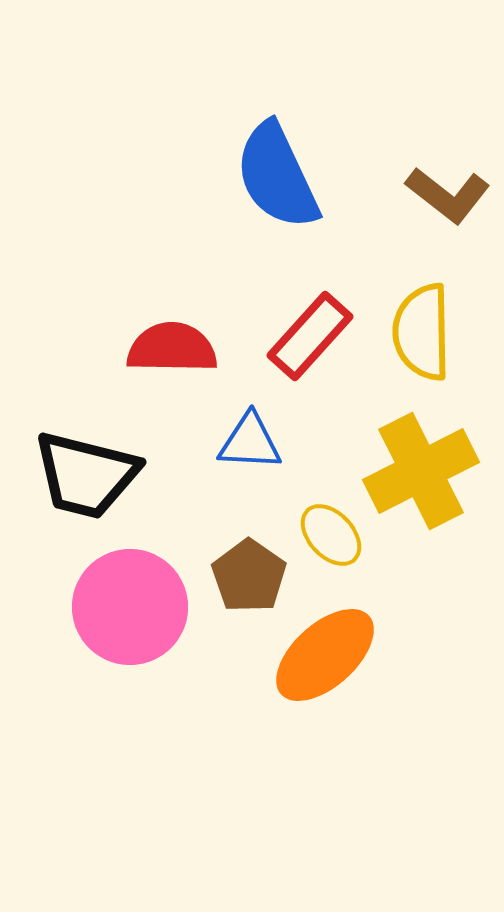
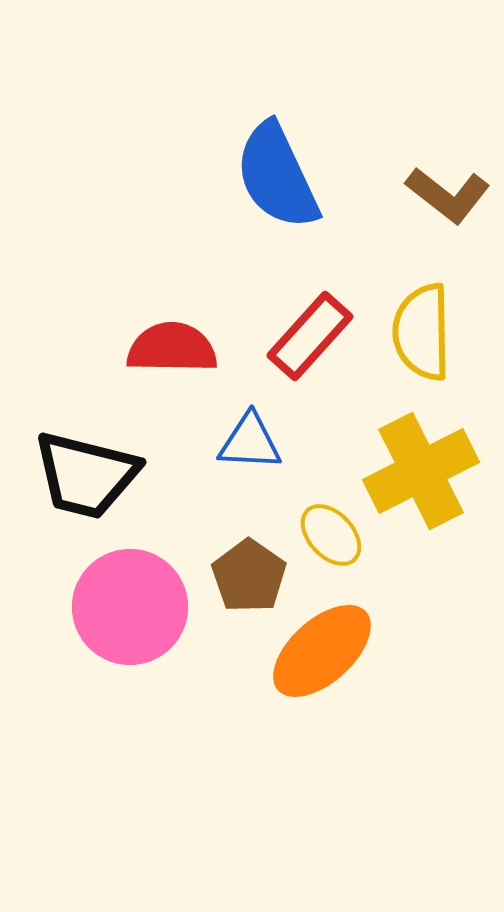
orange ellipse: moved 3 px left, 4 px up
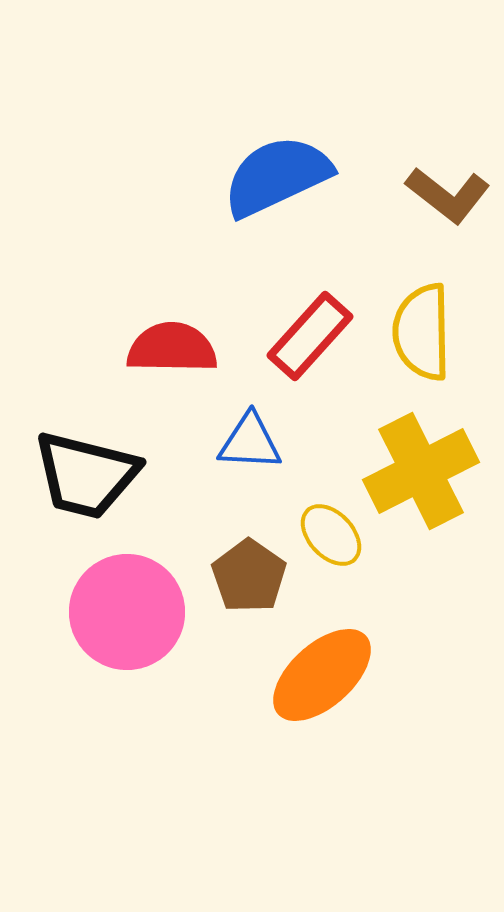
blue semicircle: rotated 90 degrees clockwise
pink circle: moved 3 px left, 5 px down
orange ellipse: moved 24 px down
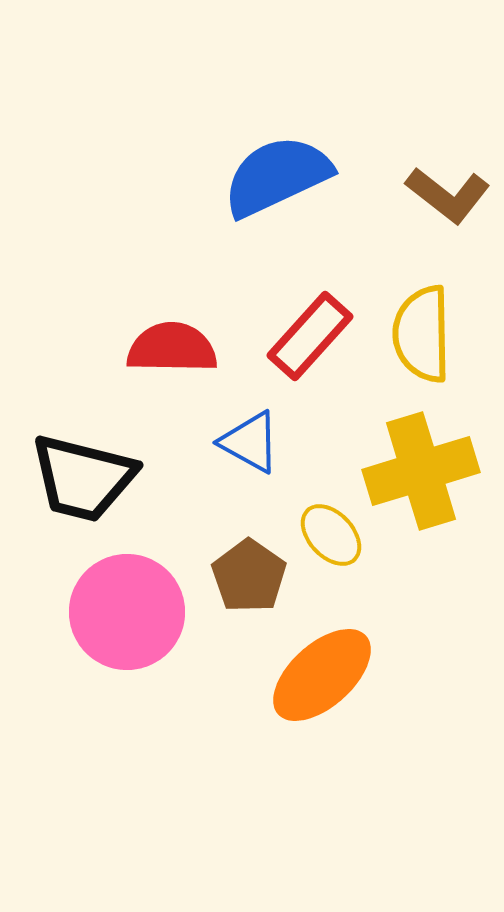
yellow semicircle: moved 2 px down
blue triangle: rotated 26 degrees clockwise
yellow cross: rotated 10 degrees clockwise
black trapezoid: moved 3 px left, 3 px down
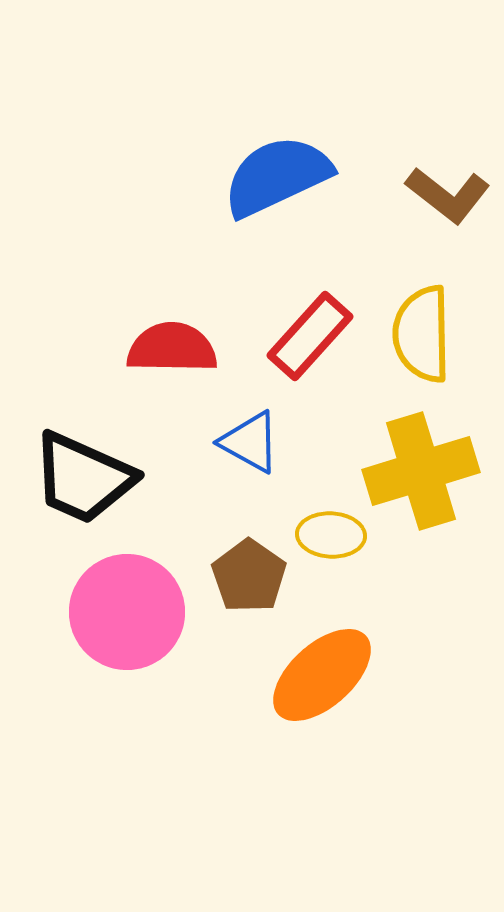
black trapezoid: rotated 10 degrees clockwise
yellow ellipse: rotated 44 degrees counterclockwise
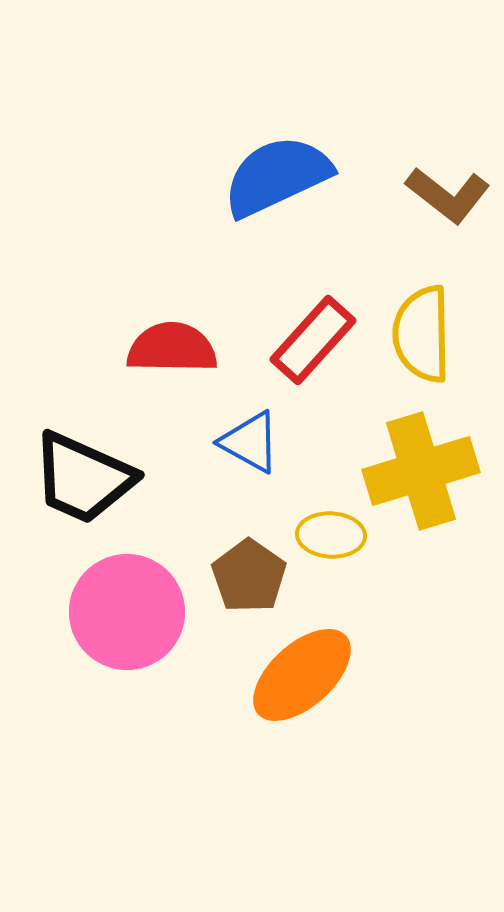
red rectangle: moved 3 px right, 4 px down
orange ellipse: moved 20 px left
